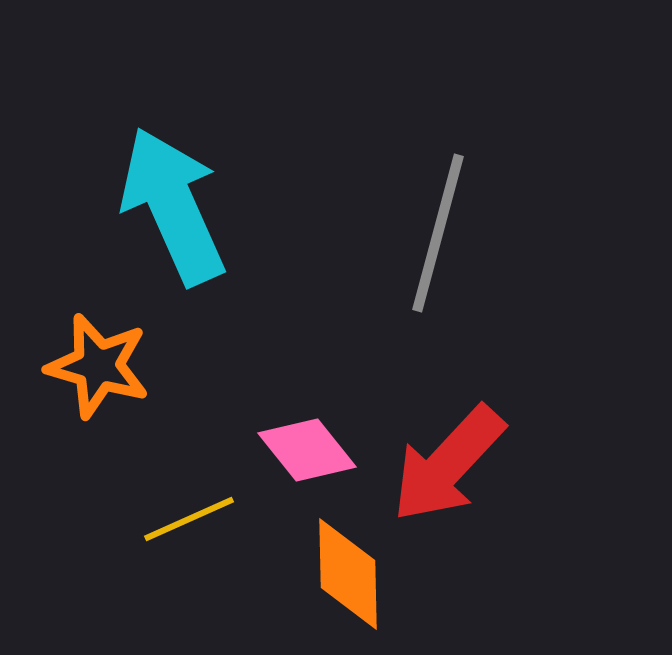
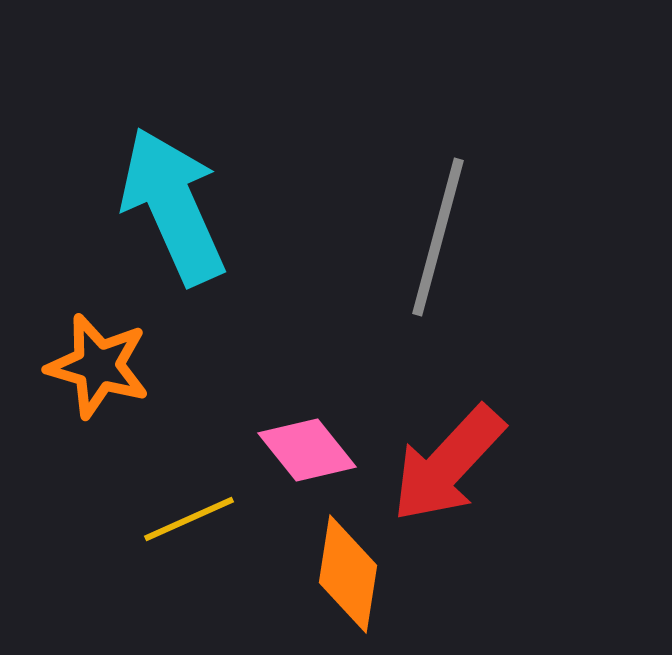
gray line: moved 4 px down
orange diamond: rotated 10 degrees clockwise
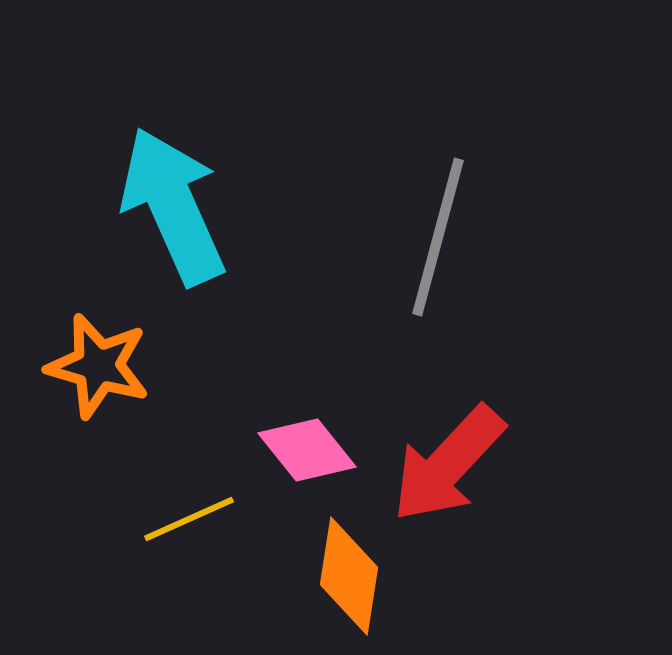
orange diamond: moved 1 px right, 2 px down
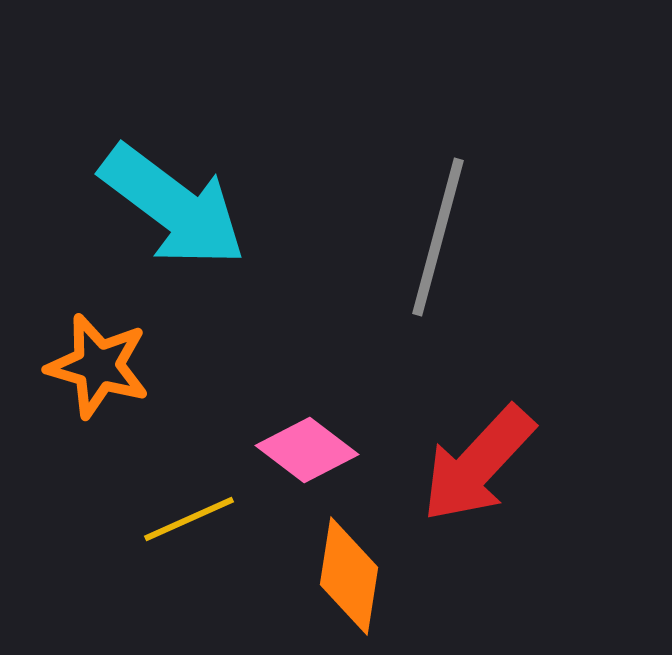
cyan arrow: rotated 151 degrees clockwise
pink diamond: rotated 14 degrees counterclockwise
red arrow: moved 30 px right
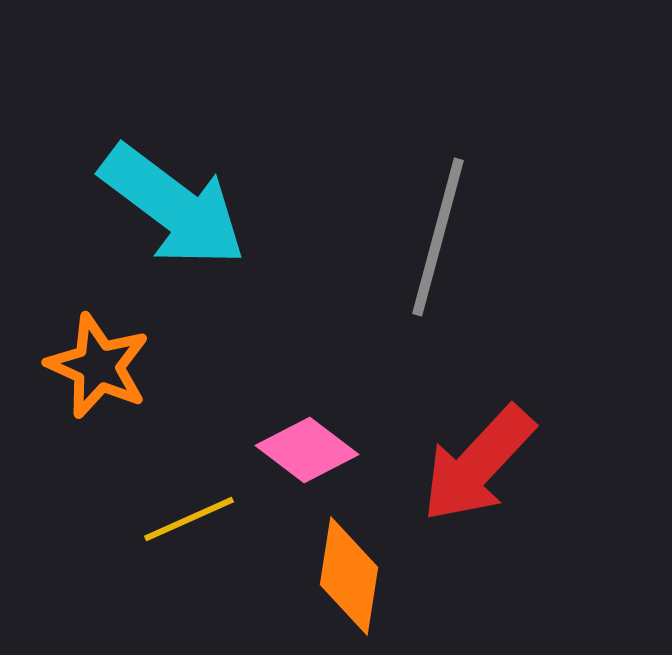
orange star: rotated 8 degrees clockwise
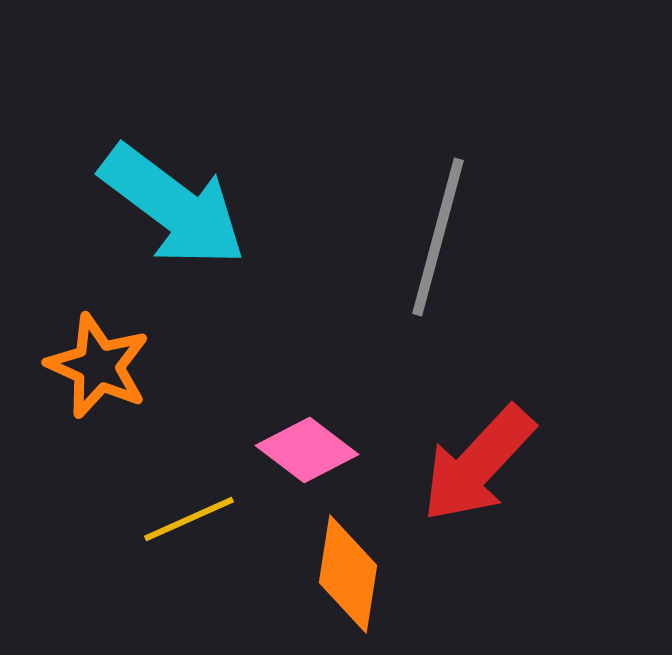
orange diamond: moved 1 px left, 2 px up
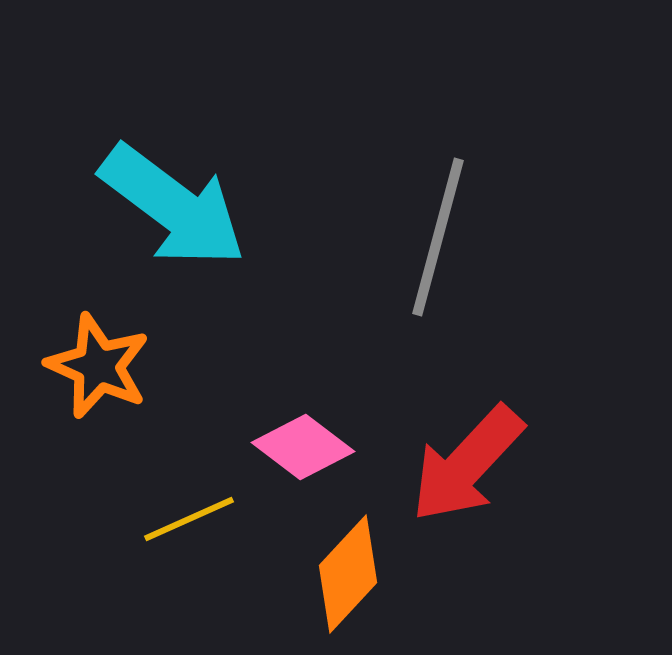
pink diamond: moved 4 px left, 3 px up
red arrow: moved 11 px left
orange diamond: rotated 34 degrees clockwise
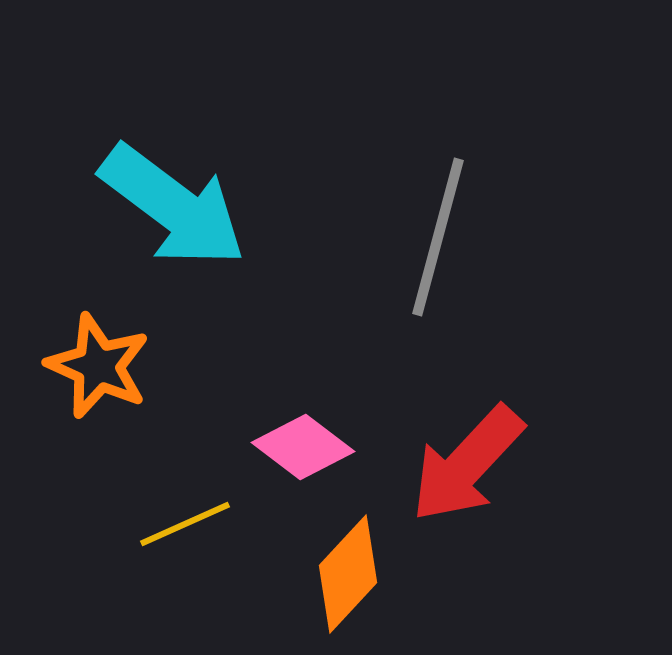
yellow line: moved 4 px left, 5 px down
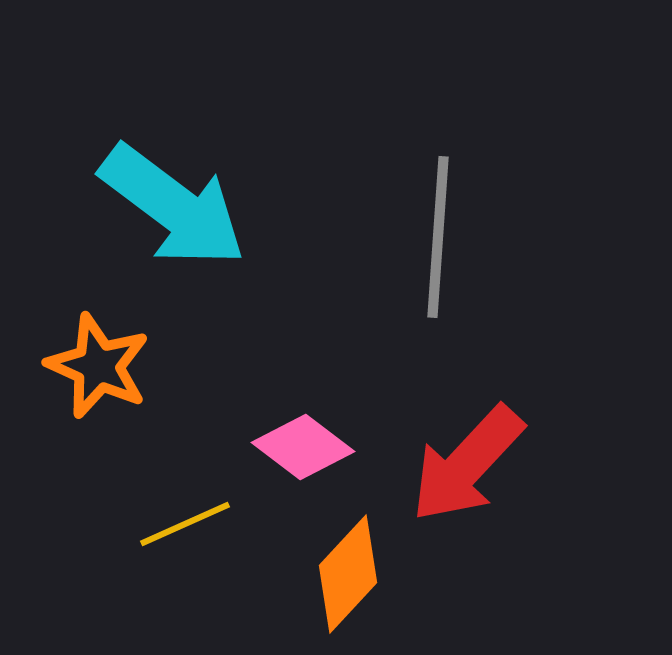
gray line: rotated 11 degrees counterclockwise
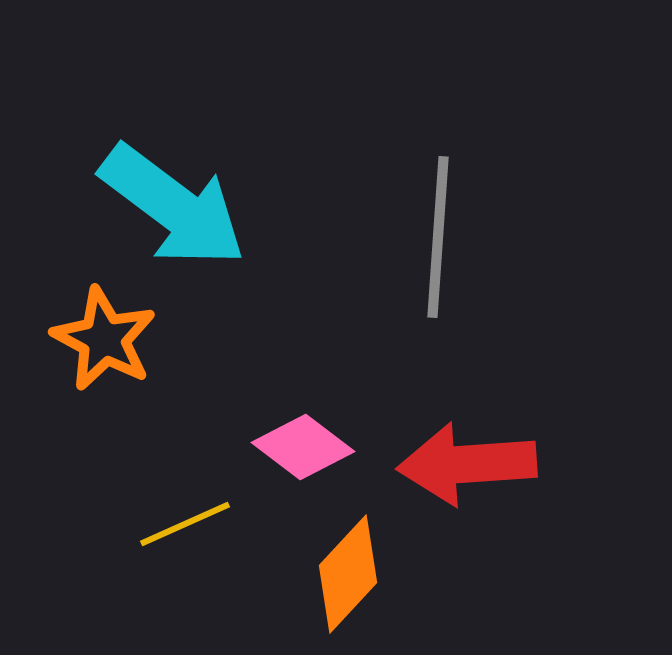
orange star: moved 6 px right, 27 px up; rotated 4 degrees clockwise
red arrow: rotated 43 degrees clockwise
